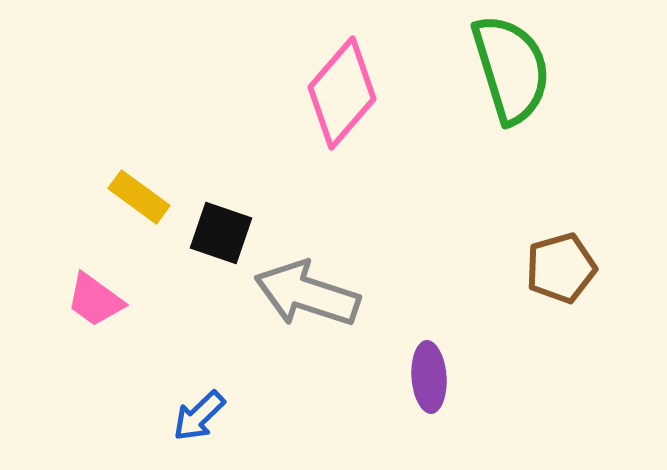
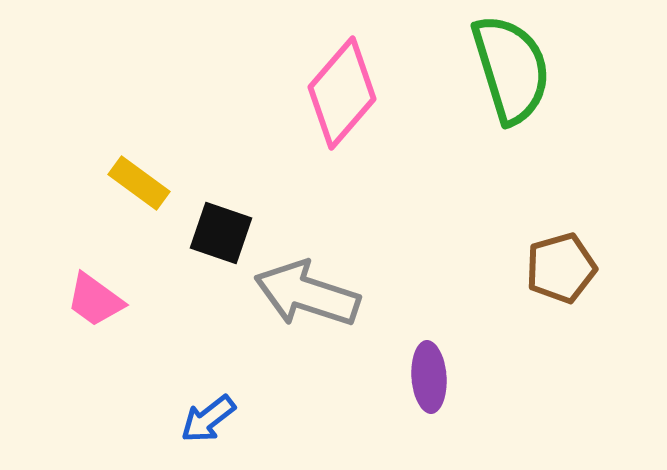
yellow rectangle: moved 14 px up
blue arrow: moved 9 px right, 3 px down; rotated 6 degrees clockwise
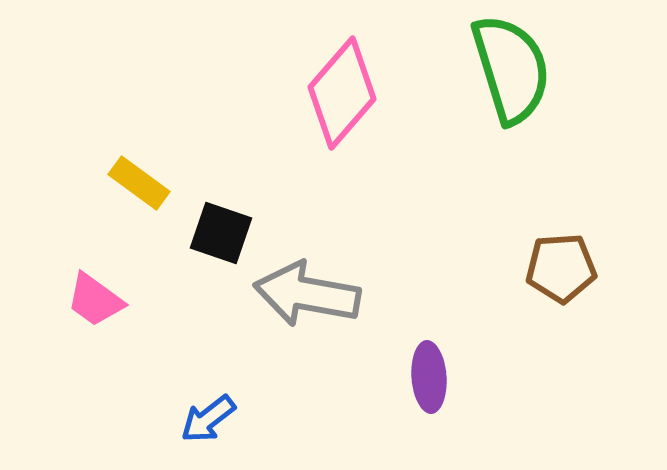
brown pentagon: rotated 12 degrees clockwise
gray arrow: rotated 8 degrees counterclockwise
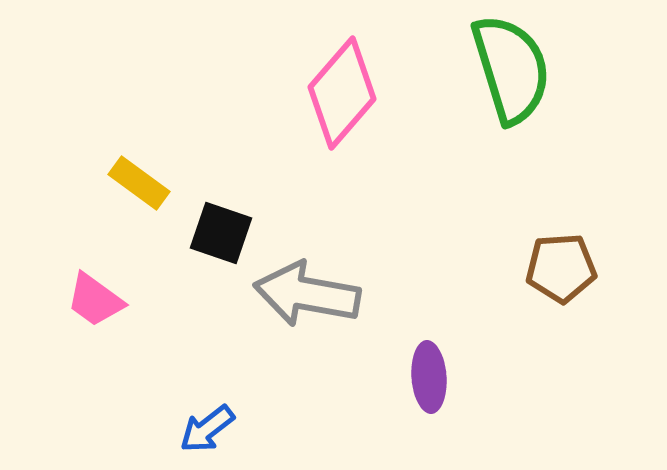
blue arrow: moved 1 px left, 10 px down
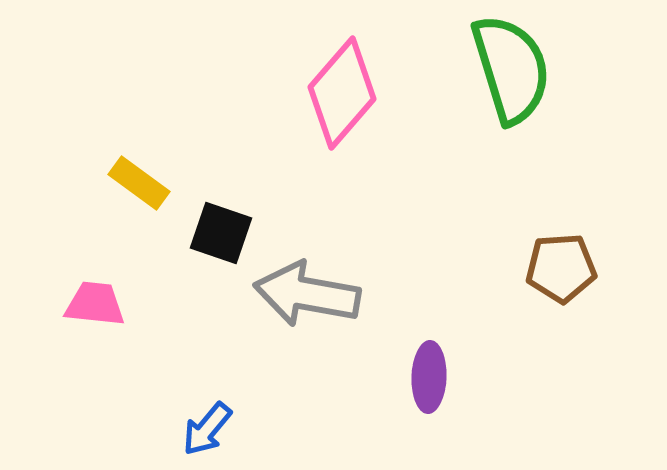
pink trapezoid: moved 4 px down; rotated 150 degrees clockwise
purple ellipse: rotated 6 degrees clockwise
blue arrow: rotated 12 degrees counterclockwise
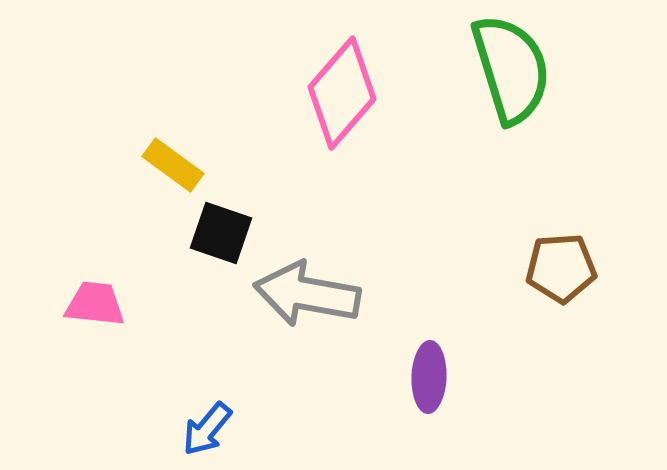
yellow rectangle: moved 34 px right, 18 px up
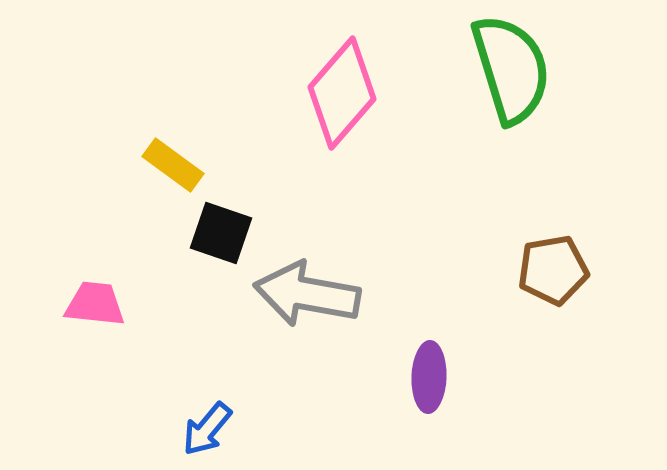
brown pentagon: moved 8 px left, 2 px down; rotated 6 degrees counterclockwise
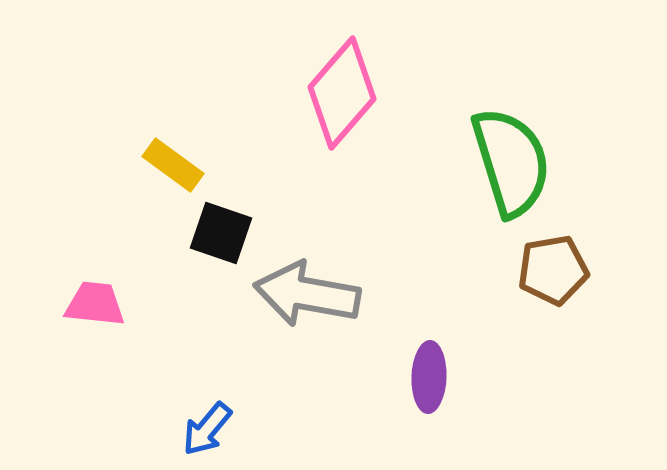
green semicircle: moved 93 px down
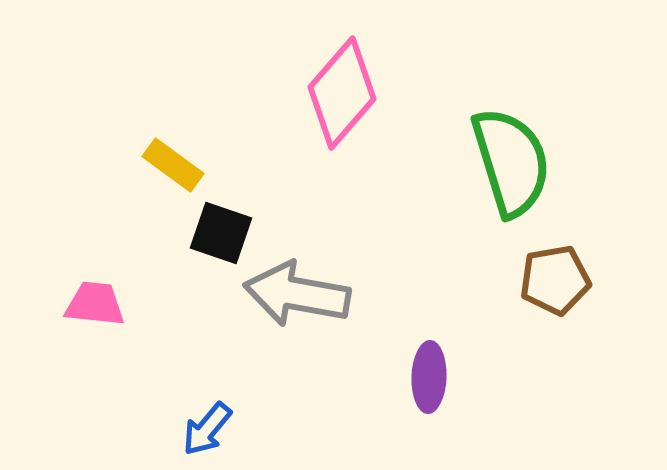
brown pentagon: moved 2 px right, 10 px down
gray arrow: moved 10 px left
